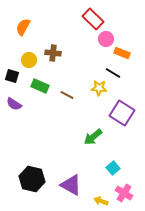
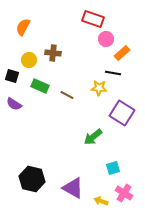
red rectangle: rotated 25 degrees counterclockwise
orange rectangle: rotated 63 degrees counterclockwise
black line: rotated 21 degrees counterclockwise
cyan square: rotated 24 degrees clockwise
purple triangle: moved 2 px right, 3 px down
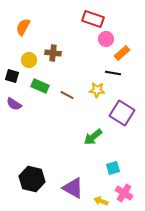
yellow star: moved 2 px left, 2 px down
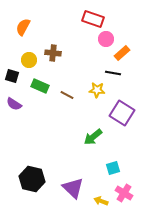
purple triangle: rotated 15 degrees clockwise
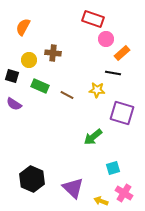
purple square: rotated 15 degrees counterclockwise
black hexagon: rotated 10 degrees clockwise
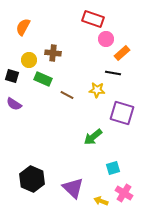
green rectangle: moved 3 px right, 7 px up
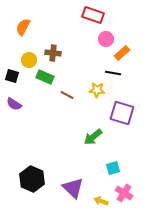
red rectangle: moved 4 px up
green rectangle: moved 2 px right, 2 px up
